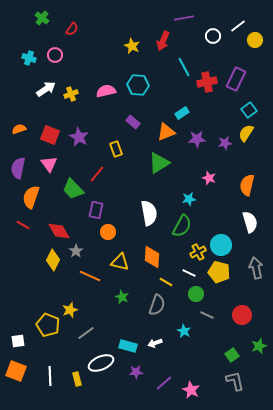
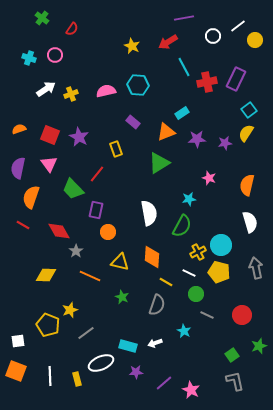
red arrow at (163, 41): moved 5 px right, 1 px down; rotated 36 degrees clockwise
yellow diamond at (53, 260): moved 7 px left, 15 px down; rotated 65 degrees clockwise
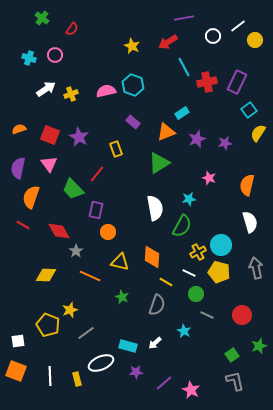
purple rectangle at (236, 79): moved 1 px right, 3 px down
cyan hexagon at (138, 85): moved 5 px left; rotated 15 degrees clockwise
yellow semicircle at (246, 133): moved 12 px right
purple star at (197, 139): rotated 18 degrees counterclockwise
white semicircle at (149, 213): moved 6 px right, 5 px up
white arrow at (155, 343): rotated 24 degrees counterclockwise
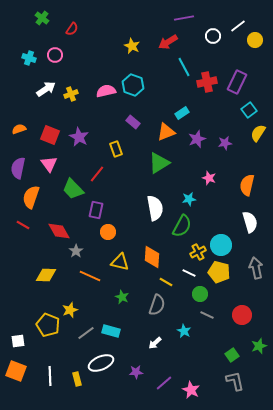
green circle at (196, 294): moved 4 px right
cyan rectangle at (128, 346): moved 17 px left, 15 px up
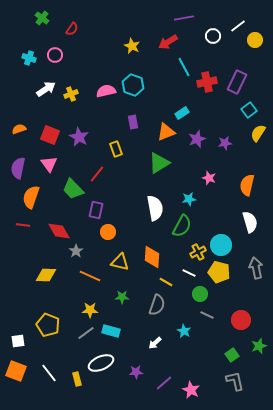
purple rectangle at (133, 122): rotated 40 degrees clockwise
red line at (23, 225): rotated 24 degrees counterclockwise
green star at (122, 297): rotated 24 degrees counterclockwise
yellow star at (70, 310): moved 20 px right; rotated 21 degrees clockwise
red circle at (242, 315): moved 1 px left, 5 px down
white line at (50, 376): moved 1 px left, 3 px up; rotated 36 degrees counterclockwise
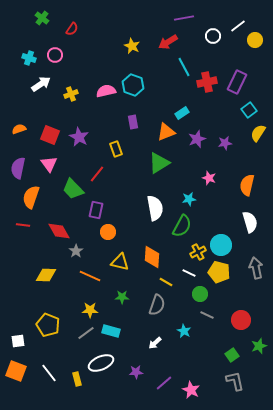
white arrow at (46, 89): moved 5 px left, 5 px up
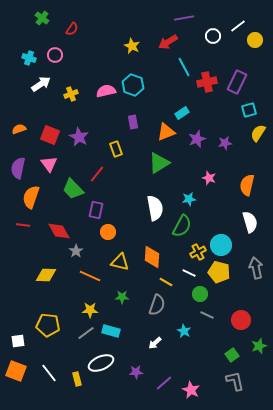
cyan square at (249, 110): rotated 21 degrees clockwise
yellow pentagon at (48, 325): rotated 15 degrees counterclockwise
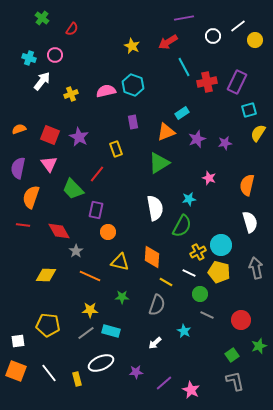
white arrow at (41, 84): moved 1 px right, 3 px up; rotated 18 degrees counterclockwise
